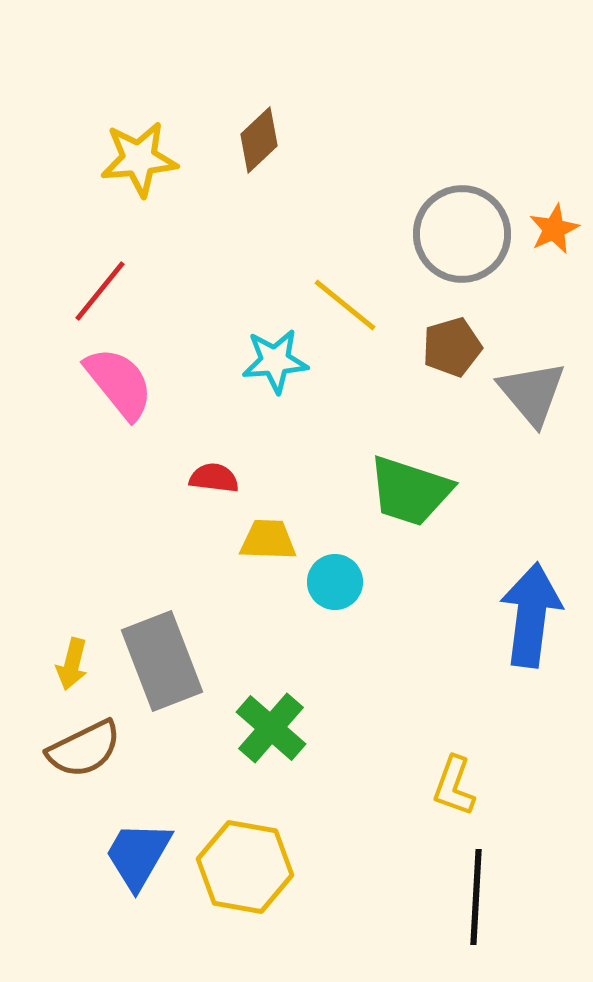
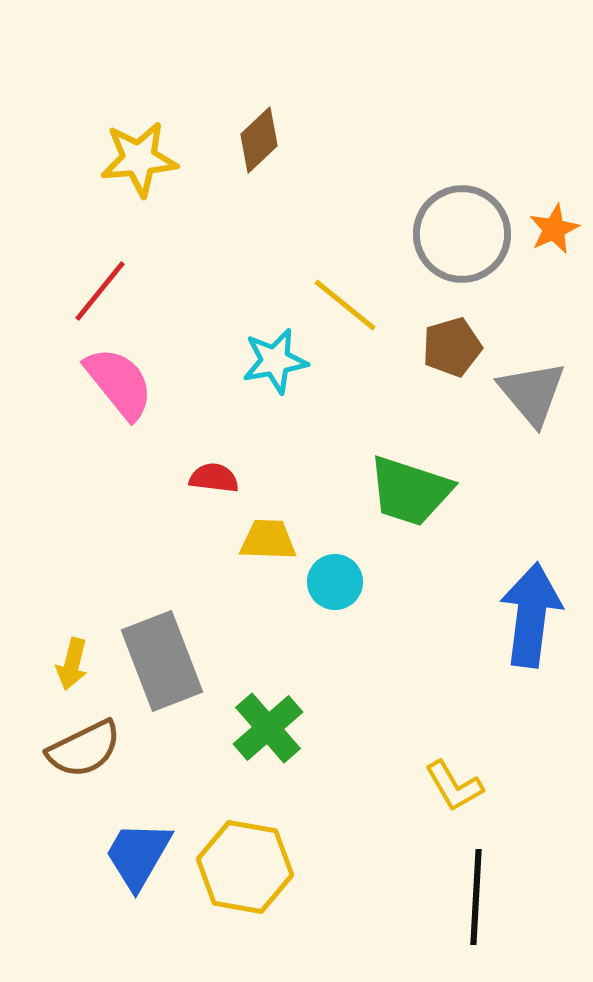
cyan star: rotated 6 degrees counterclockwise
green cross: moved 3 px left; rotated 8 degrees clockwise
yellow L-shape: rotated 50 degrees counterclockwise
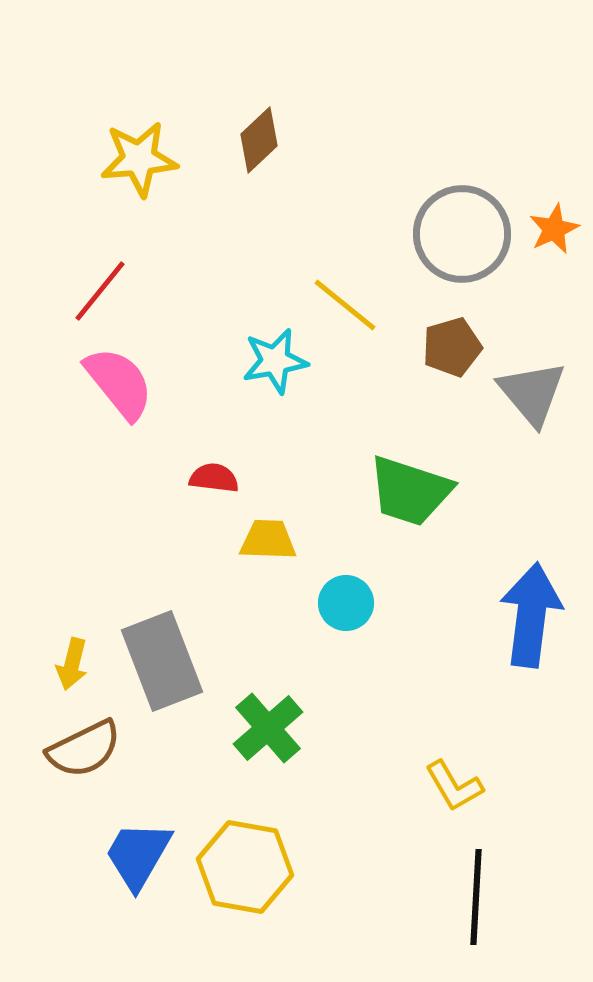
cyan circle: moved 11 px right, 21 px down
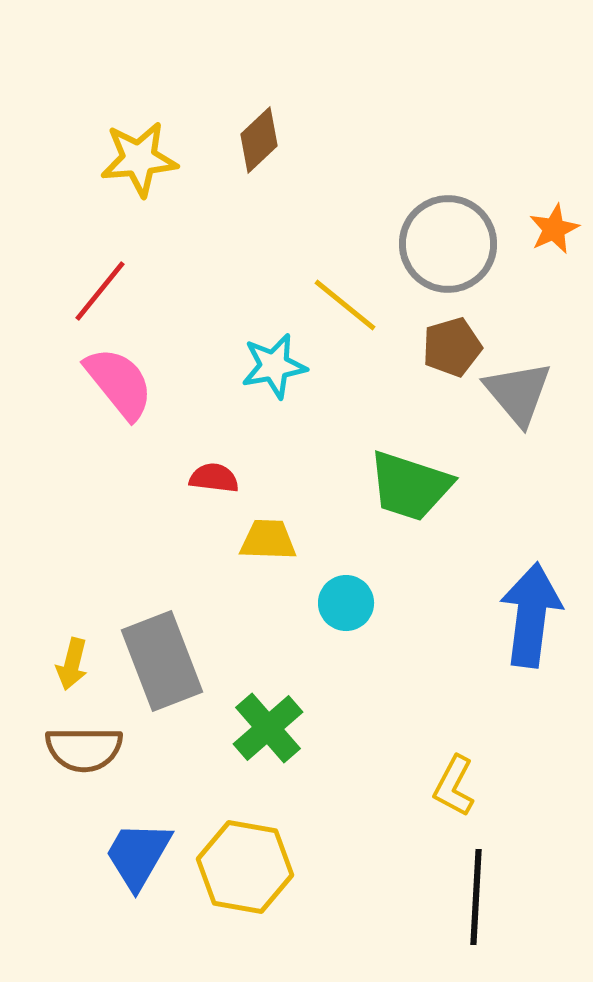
gray circle: moved 14 px left, 10 px down
cyan star: moved 1 px left, 5 px down
gray triangle: moved 14 px left
green trapezoid: moved 5 px up
brown semicircle: rotated 26 degrees clockwise
yellow L-shape: rotated 58 degrees clockwise
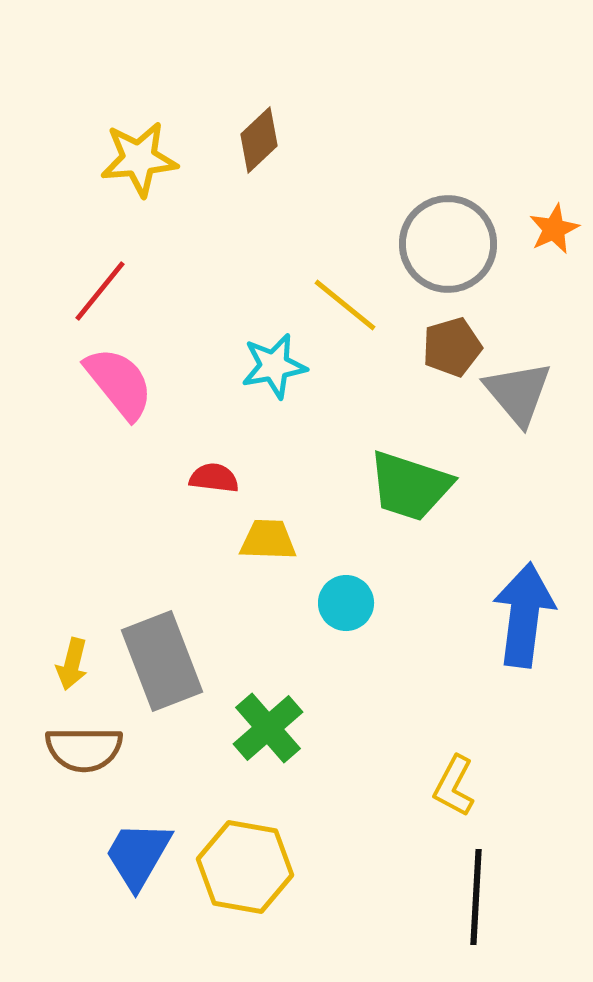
blue arrow: moved 7 px left
